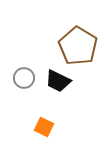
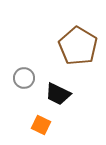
black trapezoid: moved 13 px down
orange square: moved 3 px left, 2 px up
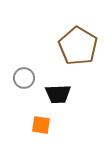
black trapezoid: rotated 28 degrees counterclockwise
orange square: rotated 18 degrees counterclockwise
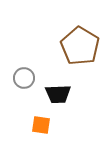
brown pentagon: moved 2 px right
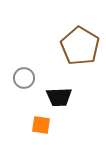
black trapezoid: moved 1 px right, 3 px down
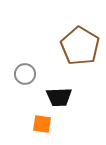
gray circle: moved 1 px right, 4 px up
orange square: moved 1 px right, 1 px up
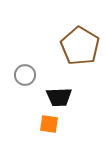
gray circle: moved 1 px down
orange square: moved 7 px right
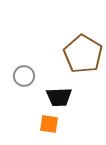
brown pentagon: moved 3 px right, 8 px down
gray circle: moved 1 px left, 1 px down
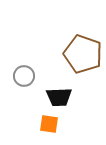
brown pentagon: rotated 12 degrees counterclockwise
